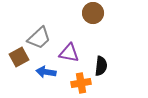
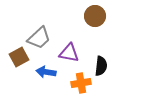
brown circle: moved 2 px right, 3 px down
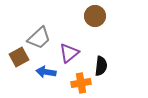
purple triangle: rotated 50 degrees counterclockwise
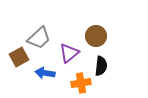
brown circle: moved 1 px right, 20 px down
blue arrow: moved 1 px left, 1 px down
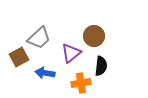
brown circle: moved 2 px left
purple triangle: moved 2 px right
